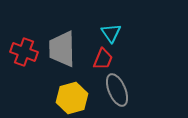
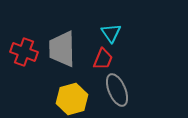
yellow hexagon: moved 1 px down
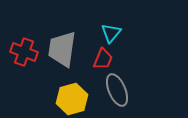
cyan triangle: rotated 15 degrees clockwise
gray trapezoid: rotated 9 degrees clockwise
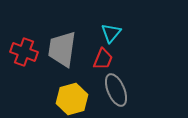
gray ellipse: moved 1 px left
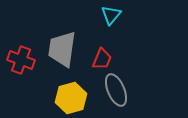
cyan triangle: moved 18 px up
red cross: moved 3 px left, 8 px down
red trapezoid: moved 1 px left
yellow hexagon: moved 1 px left, 1 px up
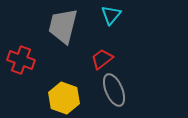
gray trapezoid: moved 1 px right, 23 px up; rotated 6 degrees clockwise
red trapezoid: rotated 150 degrees counterclockwise
gray ellipse: moved 2 px left
yellow hexagon: moved 7 px left; rotated 24 degrees counterclockwise
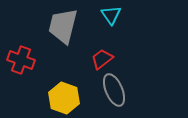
cyan triangle: rotated 15 degrees counterclockwise
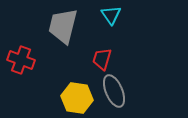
red trapezoid: rotated 35 degrees counterclockwise
gray ellipse: moved 1 px down
yellow hexagon: moved 13 px right; rotated 12 degrees counterclockwise
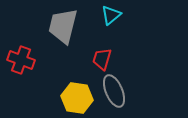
cyan triangle: rotated 25 degrees clockwise
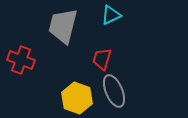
cyan triangle: rotated 15 degrees clockwise
yellow hexagon: rotated 12 degrees clockwise
